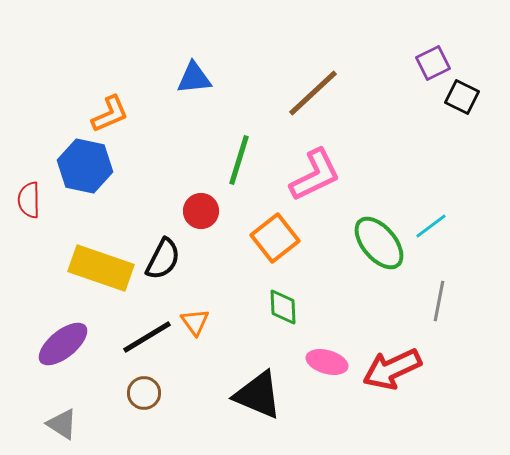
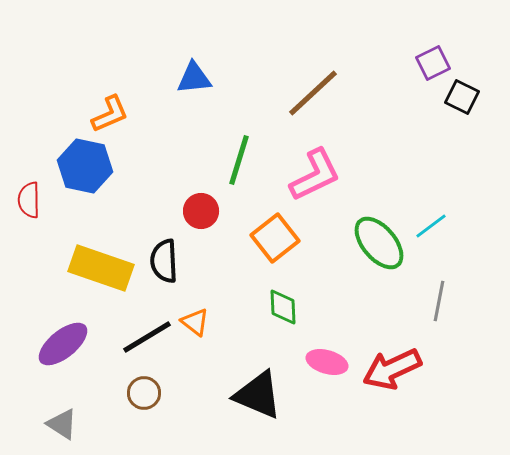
black semicircle: moved 1 px right, 2 px down; rotated 150 degrees clockwise
orange triangle: rotated 16 degrees counterclockwise
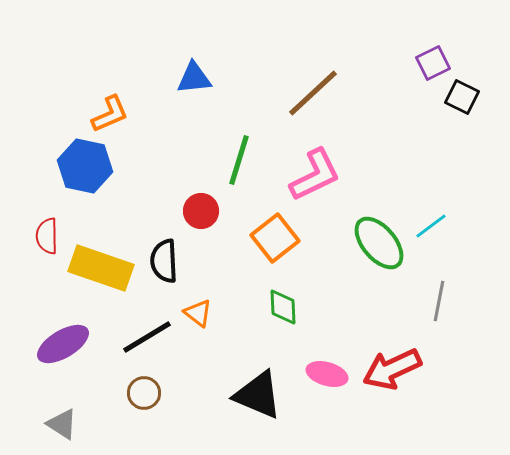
red semicircle: moved 18 px right, 36 px down
orange triangle: moved 3 px right, 9 px up
purple ellipse: rotated 8 degrees clockwise
pink ellipse: moved 12 px down
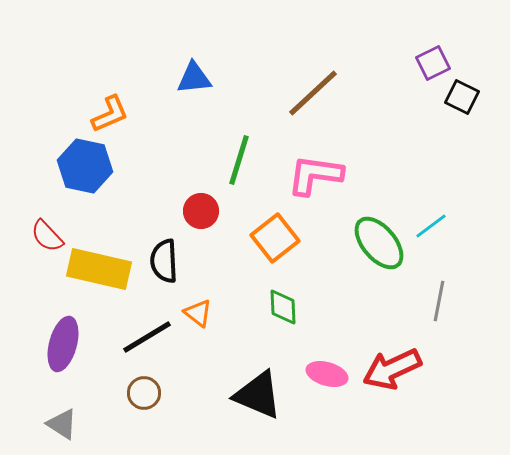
pink L-shape: rotated 146 degrees counterclockwise
red semicircle: rotated 42 degrees counterclockwise
yellow rectangle: moved 2 px left, 1 px down; rotated 6 degrees counterclockwise
purple ellipse: rotated 44 degrees counterclockwise
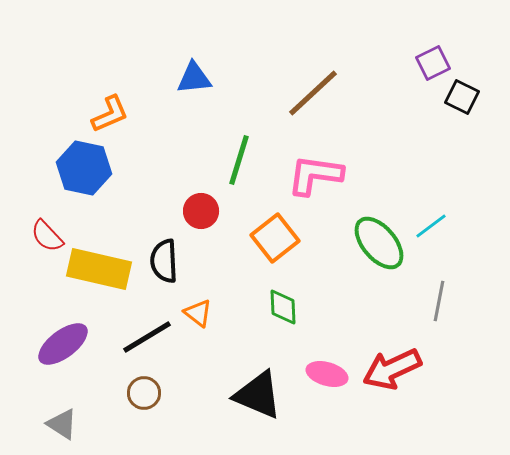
blue hexagon: moved 1 px left, 2 px down
purple ellipse: rotated 38 degrees clockwise
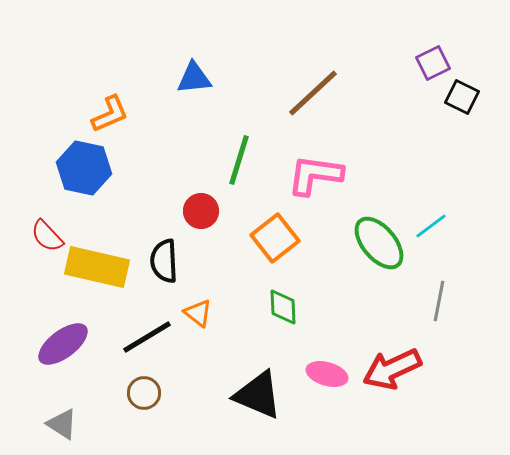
yellow rectangle: moved 2 px left, 2 px up
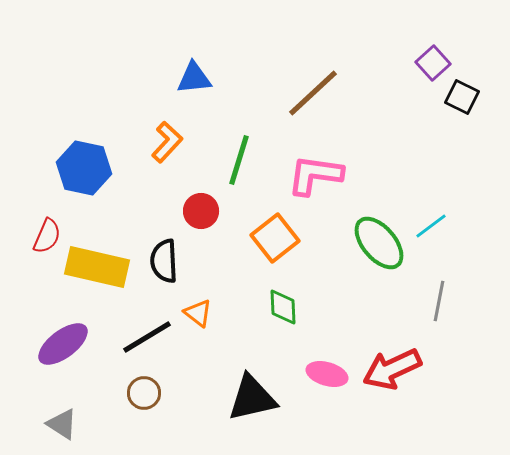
purple square: rotated 16 degrees counterclockwise
orange L-shape: moved 57 px right, 28 px down; rotated 24 degrees counterclockwise
red semicircle: rotated 114 degrees counterclockwise
black triangle: moved 6 px left, 3 px down; rotated 36 degrees counterclockwise
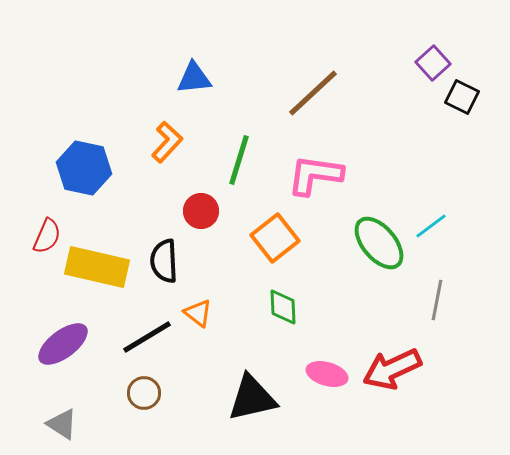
gray line: moved 2 px left, 1 px up
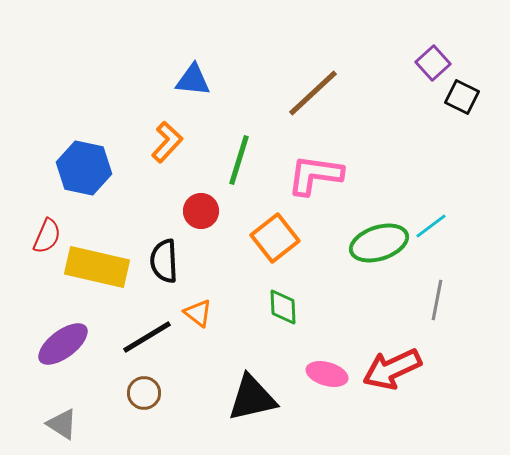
blue triangle: moved 1 px left, 2 px down; rotated 12 degrees clockwise
green ellipse: rotated 68 degrees counterclockwise
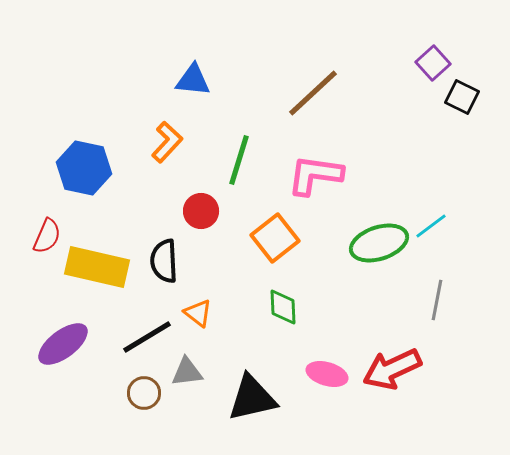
gray triangle: moved 125 px right, 52 px up; rotated 40 degrees counterclockwise
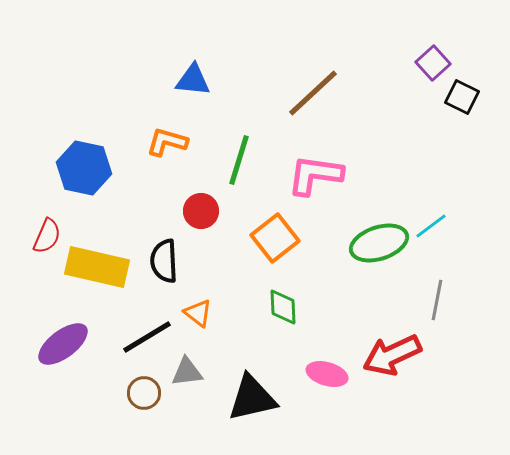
orange L-shape: rotated 117 degrees counterclockwise
red arrow: moved 14 px up
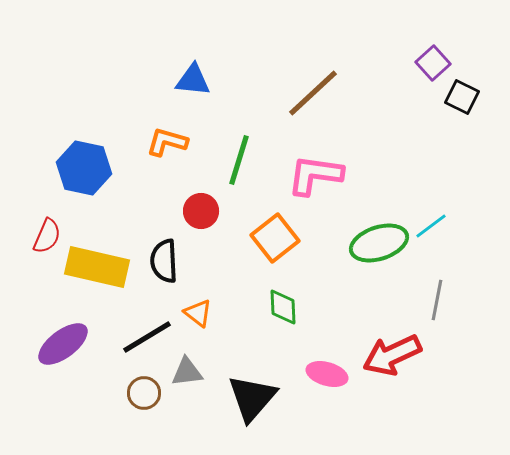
black triangle: rotated 36 degrees counterclockwise
